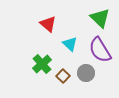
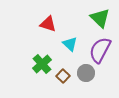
red triangle: rotated 24 degrees counterclockwise
purple semicircle: rotated 60 degrees clockwise
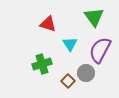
green triangle: moved 6 px left, 1 px up; rotated 10 degrees clockwise
cyan triangle: rotated 14 degrees clockwise
green cross: rotated 24 degrees clockwise
brown square: moved 5 px right, 5 px down
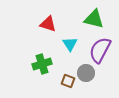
green triangle: moved 2 px down; rotated 40 degrees counterclockwise
brown square: rotated 24 degrees counterclockwise
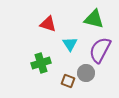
green cross: moved 1 px left, 1 px up
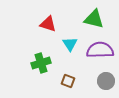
purple semicircle: rotated 60 degrees clockwise
gray circle: moved 20 px right, 8 px down
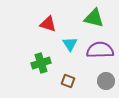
green triangle: moved 1 px up
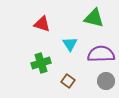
red triangle: moved 6 px left
purple semicircle: moved 1 px right, 4 px down
brown square: rotated 16 degrees clockwise
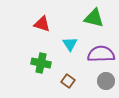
green cross: rotated 30 degrees clockwise
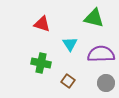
gray circle: moved 2 px down
